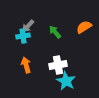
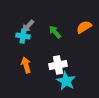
cyan cross: rotated 16 degrees clockwise
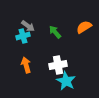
gray arrow: rotated 96 degrees counterclockwise
cyan cross: rotated 24 degrees counterclockwise
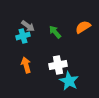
orange semicircle: moved 1 px left
cyan star: moved 3 px right
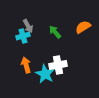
gray arrow: rotated 24 degrees clockwise
cyan star: moved 24 px left, 7 px up
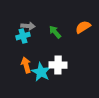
gray arrow: rotated 56 degrees counterclockwise
white cross: rotated 12 degrees clockwise
cyan star: moved 4 px left, 2 px up
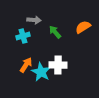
gray arrow: moved 6 px right, 6 px up
orange arrow: rotated 49 degrees clockwise
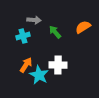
cyan star: moved 2 px left, 3 px down
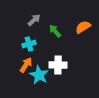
gray arrow: rotated 48 degrees counterclockwise
green arrow: moved 1 px up
cyan cross: moved 6 px right, 8 px down
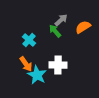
gray arrow: moved 27 px right
cyan cross: moved 4 px up; rotated 32 degrees counterclockwise
orange arrow: moved 1 px up; rotated 112 degrees clockwise
cyan star: moved 2 px left
